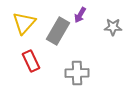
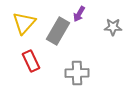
purple arrow: moved 1 px left, 1 px up
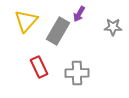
yellow triangle: moved 2 px right, 2 px up
red rectangle: moved 8 px right, 6 px down
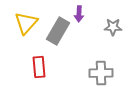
purple arrow: rotated 28 degrees counterclockwise
yellow triangle: moved 2 px down
red rectangle: rotated 20 degrees clockwise
gray cross: moved 24 px right
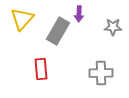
yellow triangle: moved 4 px left, 4 px up
red rectangle: moved 2 px right, 2 px down
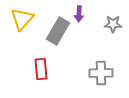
gray star: moved 3 px up
